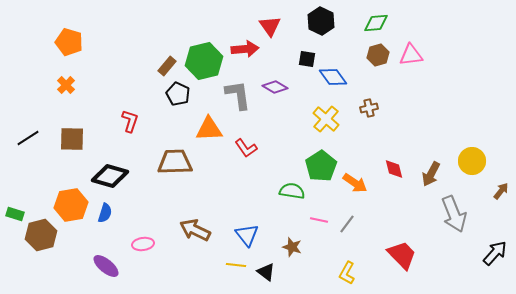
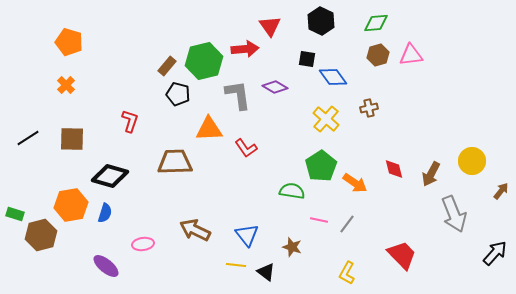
black pentagon at (178, 94): rotated 10 degrees counterclockwise
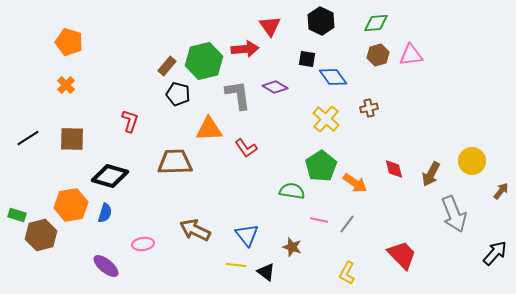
green rectangle at (15, 214): moved 2 px right, 1 px down
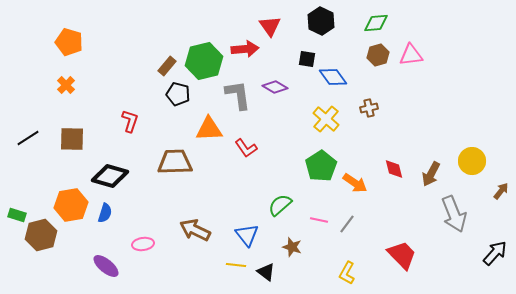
green semicircle at (292, 191): moved 12 px left, 14 px down; rotated 50 degrees counterclockwise
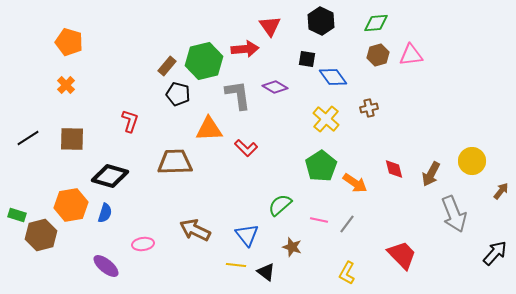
red L-shape at (246, 148): rotated 10 degrees counterclockwise
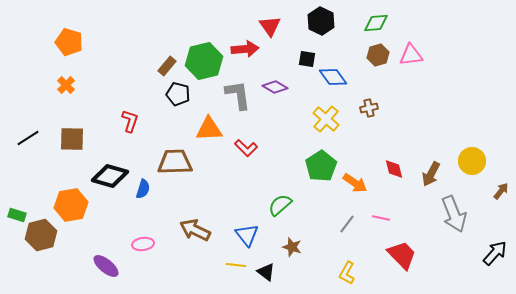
blue semicircle at (105, 213): moved 38 px right, 24 px up
pink line at (319, 220): moved 62 px right, 2 px up
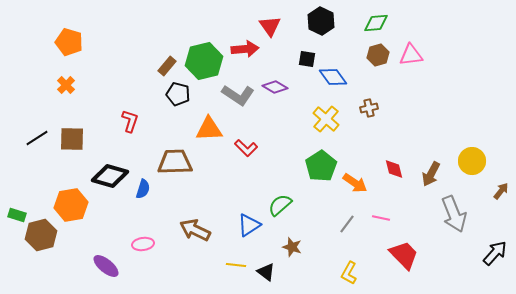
gray L-shape at (238, 95): rotated 132 degrees clockwise
black line at (28, 138): moved 9 px right
blue triangle at (247, 235): moved 2 px right, 10 px up; rotated 35 degrees clockwise
red trapezoid at (402, 255): moved 2 px right
yellow L-shape at (347, 273): moved 2 px right
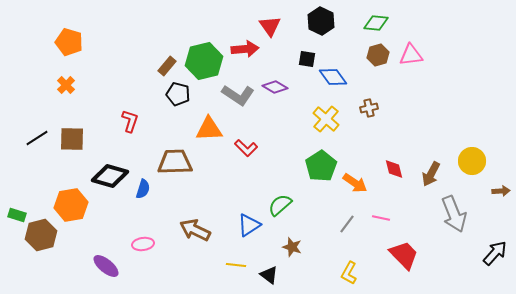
green diamond at (376, 23): rotated 10 degrees clockwise
brown arrow at (501, 191): rotated 48 degrees clockwise
black triangle at (266, 272): moved 3 px right, 3 px down
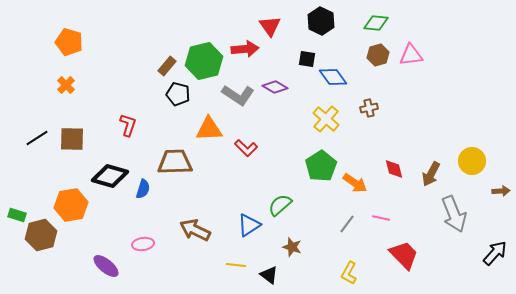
red L-shape at (130, 121): moved 2 px left, 4 px down
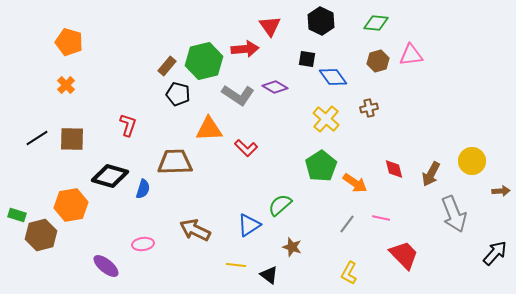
brown hexagon at (378, 55): moved 6 px down
